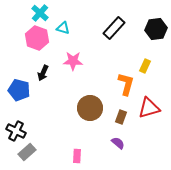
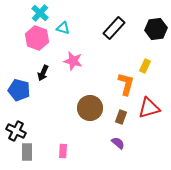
pink star: rotated 12 degrees clockwise
gray rectangle: rotated 48 degrees counterclockwise
pink rectangle: moved 14 px left, 5 px up
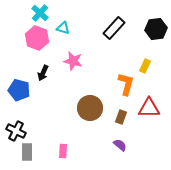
red triangle: rotated 15 degrees clockwise
purple semicircle: moved 2 px right, 2 px down
